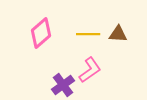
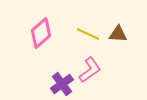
yellow line: rotated 25 degrees clockwise
purple cross: moved 1 px left, 1 px up
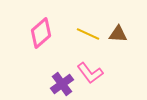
pink L-shape: moved 3 px down; rotated 88 degrees clockwise
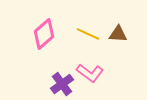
pink diamond: moved 3 px right, 1 px down
pink L-shape: rotated 16 degrees counterclockwise
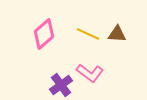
brown triangle: moved 1 px left
purple cross: moved 1 px left, 1 px down
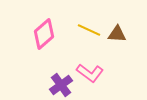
yellow line: moved 1 px right, 4 px up
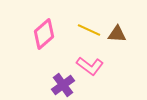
pink L-shape: moved 7 px up
purple cross: moved 2 px right
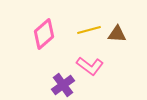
yellow line: rotated 40 degrees counterclockwise
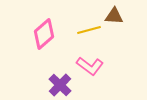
brown triangle: moved 3 px left, 18 px up
purple cross: moved 3 px left; rotated 10 degrees counterclockwise
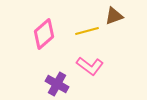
brown triangle: rotated 24 degrees counterclockwise
yellow line: moved 2 px left, 1 px down
purple cross: moved 3 px left, 1 px up; rotated 15 degrees counterclockwise
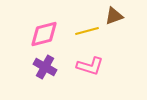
pink diamond: rotated 28 degrees clockwise
pink L-shape: rotated 20 degrees counterclockwise
purple cross: moved 12 px left, 17 px up
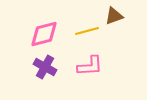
pink L-shape: rotated 20 degrees counterclockwise
